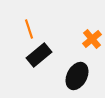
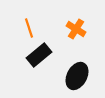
orange line: moved 1 px up
orange cross: moved 16 px left, 10 px up; rotated 18 degrees counterclockwise
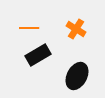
orange line: rotated 72 degrees counterclockwise
black rectangle: moved 1 px left; rotated 10 degrees clockwise
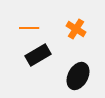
black ellipse: moved 1 px right
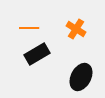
black rectangle: moved 1 px left, 1 px up
black ellipse: moved 3 px right, 1 px down
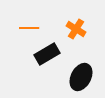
black rectangle: moved 10 px right
